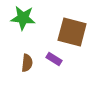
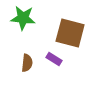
brown square: moved 2 px left, 1 px down
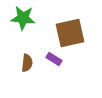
brown square: rotated 28 degrees counterclockwise
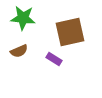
brown square: moved 1 px up
brown semicircle: moved 8 px left, 12 px up; rotated 60 degrees clockwise
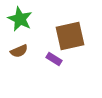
green star: moved 3 px left, 1 px down; rotated 20 degrees clockwise
brown square: moved 4 px down
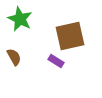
brown semicircle: moved 5 px left, 6 px down; rotated 96 degrees counterclockwise
purple rectangle: moved 2 px right, 2 px down
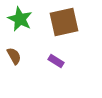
brown square: moved 6 px left, 14 px up
brown semicircle: moved 1 px up
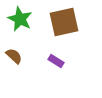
brown semicircle: rotated 18 degrees counterclockwise
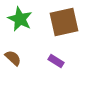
brown semicircle: moved 1 px left, 2 px down
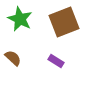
brown square: rotated 8 degrees counterclockwise
